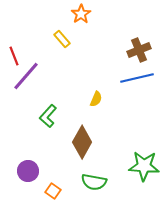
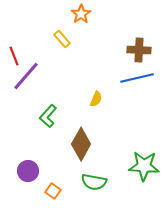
brown cross: rotated 25 degrees clockwise
brown diamond: moved 1 px left, 2 px down
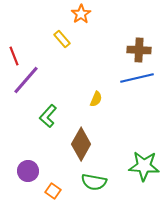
purple line: moved 4 px down
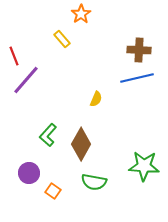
green L-shape: moved 19 px down
purple circle: moved 1 px right, 2 px down
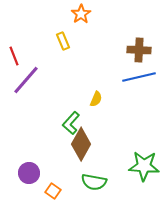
yellow rectangle: moved 1 px right, 2 px down; rotated 18 degrees clockwise
blue line: moved 2 px right, 1 px up
green L-shape: moved 23 px right, 12 px up
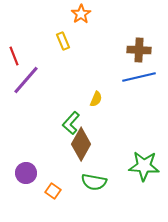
purple circle: moved 3 px left
